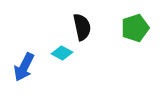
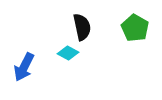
green pentagon: rotated 24 degrees counterclockwise
cyan diamond: moved 6 px right
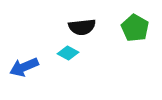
black semicircle: rotated 96 degrees clockwise
blue arrow: rotated 40 degrees clockwise
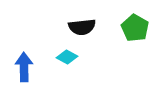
cyan diamond: moved 1 px left, 4 px down
blue arrow: rotated 112 degrees clockwise
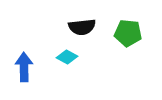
green pentagon: moved 7 px left, 5 px down; rotated 24 degrees counterclockwise
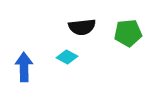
green pentagon: rotated 12 degrees counterclockwise
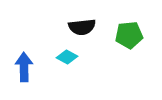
green pentagon: moved 1 px right, 2 px down
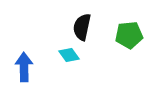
black semicircle: rotated 108 degrees clockwise
cyan diamond: moved 2 px right, 2 px up; rotated 25 degrees clockwise
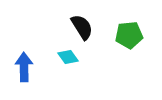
black semicircle: rotated 136 degrees clockwise
cyan diamond: moved 1 px left, 2 px down
